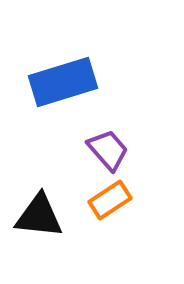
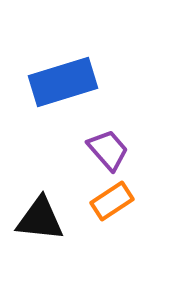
orange rectangle: moved 2 px right, 1 px down
black triangle: moved 1 px right, 3 px down
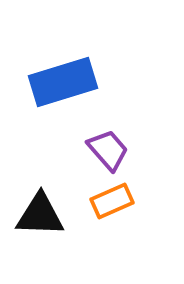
orange rectangle: rotated 9 degrees clockwise
black triangle: moved 4 px up; rotated 4 degrees counterclockwise
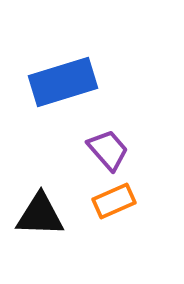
orange rectangle: moved 2 px right
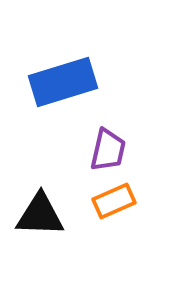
purple trapezoid: rotated 54 degrees clockwise
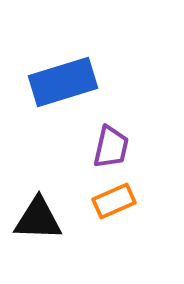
purple trapezoid: moved 3 px right, 3 px up
black triangle: moved 2 px left, 4 px down
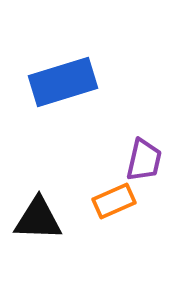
purple trapezoid: moved 33 px right, 13 px down
